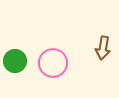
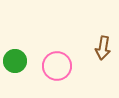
pink circle: moved 4 px right, 3 px down
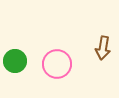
pink circle: moved 2 px up
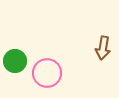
pink circle: moved 10 px left, 9 px down
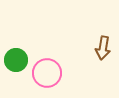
green circle: moved 1 px right, 1 px up
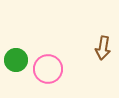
pink circle: moved 1 px right, 4 px up
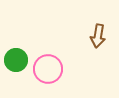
brown arrow: moved 5 px left, 12 px up
